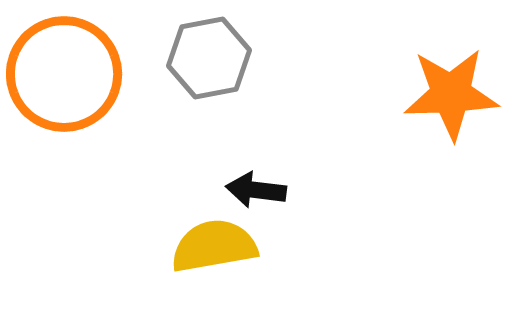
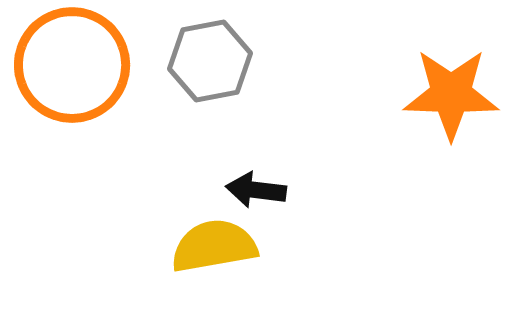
gray hexagon: moved 1 px right, 3 px down
orange circle: moved 8 px right, 9 px up
orange star: rotated 4 degrees clockwise
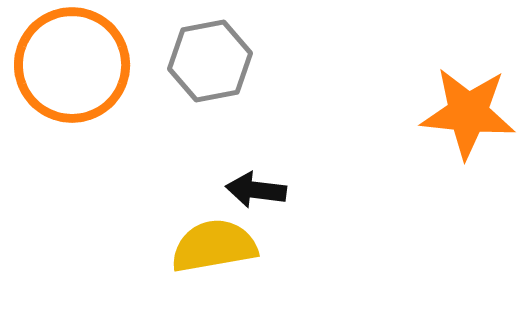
orange star: moved 17 px right, 19 px down; rotated 4 degrees clockwise
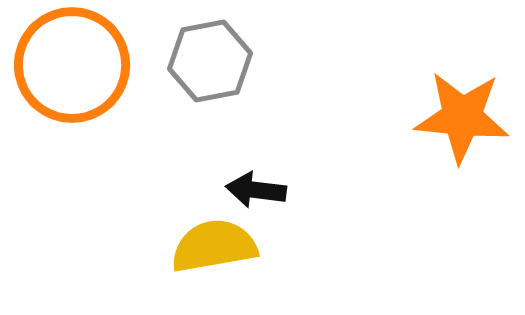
orange star: moved 6 px left, 4 px down
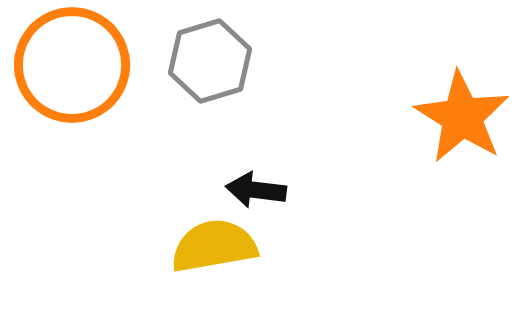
gray hexagon: rotated 6 degrees counterclockwise
orange star: rotated 26 degrees clockwise
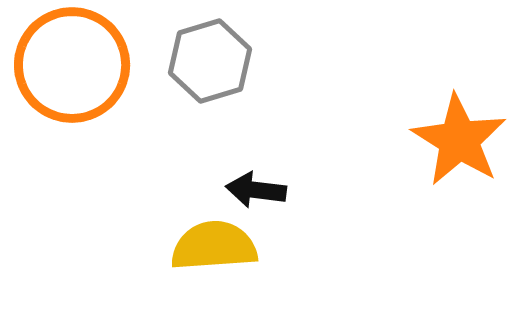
orange star: moved 3 px left, 23 px down
yellow semicircle: rotated 6 degrees clockwise
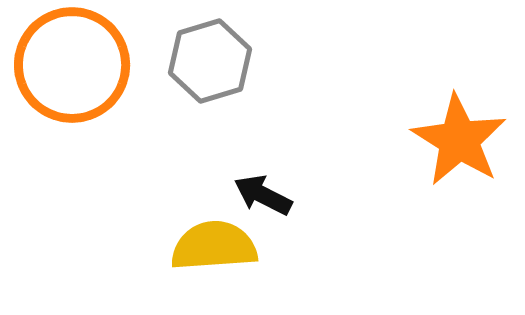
black arrow: moved 7 px right, 5 px down; rotated 20 degrees clockwise
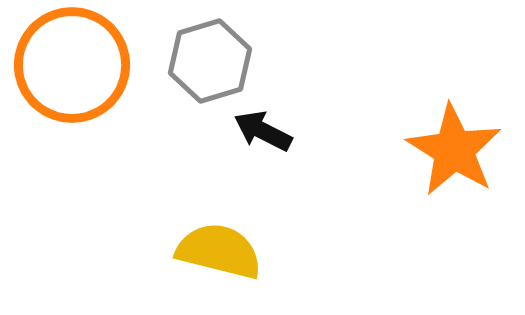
orange star: moved 5 px left, 10 px down
black arrow: moved 64 px up
yellow semicircle: moved 5 px right, 5 px down; rotated 18 degrees clockwise
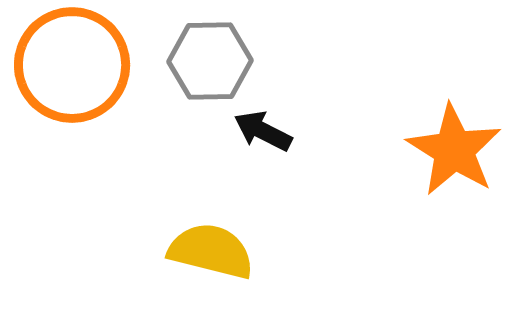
gray hexagon: rotated 16 degrees clockwise
yellow semicircle: moved 8 px left
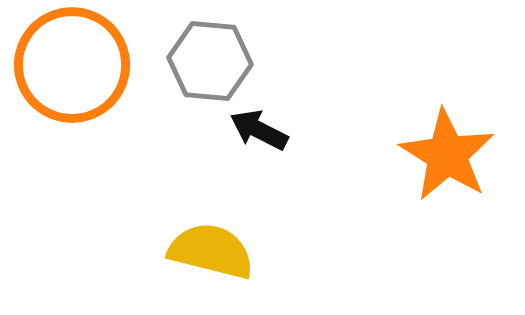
gray hexagon: rotated 6 degrees clockwise
black arrow: moved 4 px left, 1 px up
orange star: moved 7 px left, 5 px down
